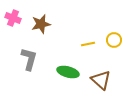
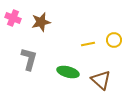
brown star: moved 2 px up
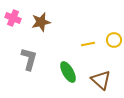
green ellipse: rotated 45 degrees clockwise
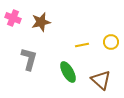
yellow circle: moved 3 px left, 2 px down
yellow line: moved 6 px left, 1 px down
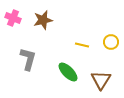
brown star: moved 2 px right, 2 px up
yellow line: rotated 24 degrees clockwise
gray L-shape: moved 1 px left
green ellipse: rotated 15 degrees counterclockwise
brown triangle: rotated 20 degrees clockwise
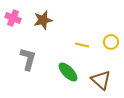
brown triangle: rotated 20 degrees counterclockwise
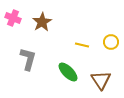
brown star: moved 1 px left, 2 px down; rotated 18 degrees counterclockwise
brown triangle: rotated 15 degrees clockwise
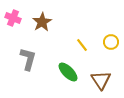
yellow line: rotated 40 degrees clockwise
